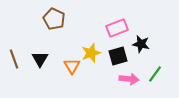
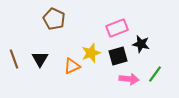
orange triangle: rotated 36 degrees clockwise
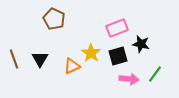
yellow star: rotated 18 degrees counterclockwise
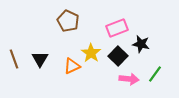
brown pentagon: moved 14 px right, 2 px down
black square: rotated 30 degrees counterclockwise
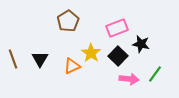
brown pentagon: rotated 15 degrees clockwise
brown line: moved 1 px left
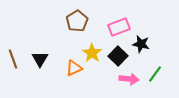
brown pentagon: moved 9 px right
pink rectangle: moved 2 px right, 1 px up
yellow star: moved 1 px right
orange triangle: moved 2 px right, 2 px down
